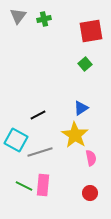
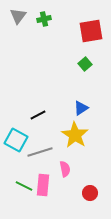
pink semicircle: moved 26 px left, 11 px down
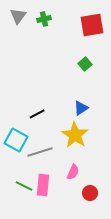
red square: moved 1 px right, 6 px up
black line: moved 1 px left, 1 px up
pink semicircle: moved 8 px right, 3 px down; rotated 35 degrees clockwise
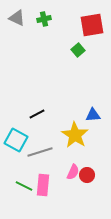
gray triangle: moved 1 px left, 2 px down; rotated 42 degrees counterclockwise
green square: moved 7 px left, 14 px up
blue triangle: moved 12 px right, 7 px down; rotated 28 degrees clockwise
red circle: moved 3 px left, 18 px up
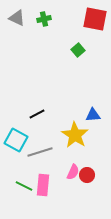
red square: moved 3 px right, 6 px up; rotated 20 degrees clockwise
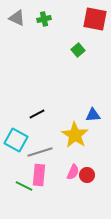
pink rectangle: moved 4 px left, 10 px up
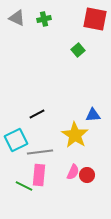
cyan square: rotated 35 degrees clockwise
gray line: rotated 10 degrees clockwise
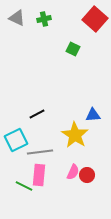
red square: rotated 30 degrees clockwise
green square: moved 5 px left, 1 px up; rotated 24 degrees counterclockwise
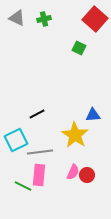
green square: moved 6 px right, 1 px up
green line: moved 1 px left
